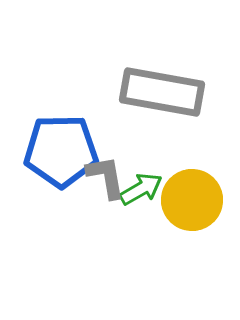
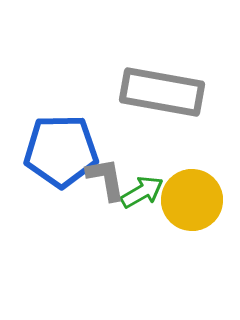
gray L-shape: moved 2 px down
green arrow: moved 1 px right, 3 px down
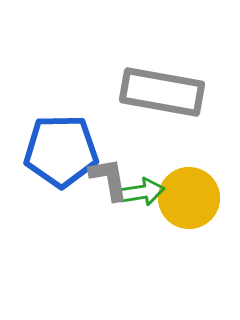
gray L-shape: moved 3 px right
green arrow: rotated 21 degrees clockwise
yellow circle: moved 3 px left, 2 px up
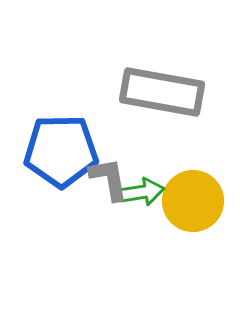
yellow circle: moved 4 px right, 3 px down
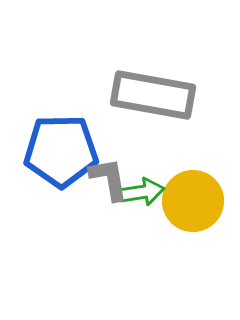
gray rectangle: moved 9 px left, 3 px down
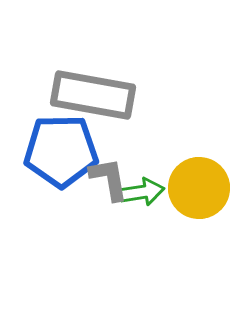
gray rectangle: moved 60 px left
yellow circle: moved 6 px right, 13 px up
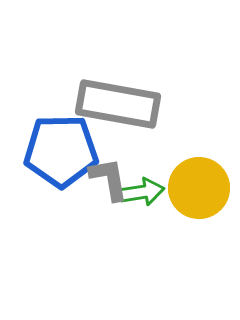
gray rectangle: moved 25 px right, 9 px down
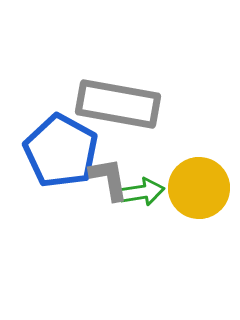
blue pentagon: rotated 30 degrees clockwise
